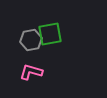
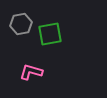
gray hexagon: moved 10 px left, 16 px up
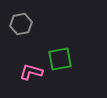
green square: moved 10 px right, 25 px down
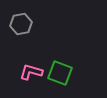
green square: moved 14 px down; rotated 30 degrees clockwise
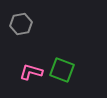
green square: moved 2 px right, 3 px up
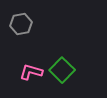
green square: rotated 25 degrees clockwise
